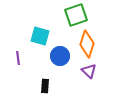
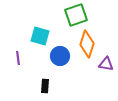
purple triangle: moved 17 px right, 7 px up; rotated 35 degrees counterclockwise
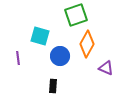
orange diamond: rotated 12 degrees clockwise
purple triangle: moved 4 px down; rotated 14 degrees clockwise
black rectangle: moved 8 px right
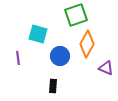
cyan square: moved 2 px left, 2 px up
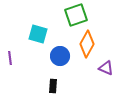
purple line: moved 8 px left
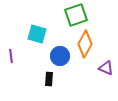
cyan square: moved 1 px left
orange diamond: moved 2 px left
purple line: moved 1 px right, 2 px up
black rectangle: moved 4 px left, 7 px up
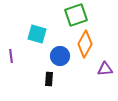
purple triangle: moved 1 px left, 1 px down; rotated 28 degrees counterclockwise
